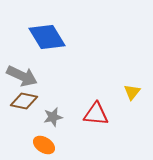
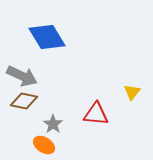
gray star: moved 7 px down; rotated 24 degrees counterclockwise
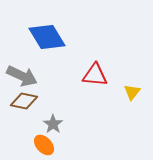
red triangle: moved 1 px left, 39 px up
orange ellipse: rotated 15 degrees clockwise
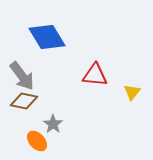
gray arrow: rotated 28 degrees clockwise
orange ellipse: moved 7 px left, 4 px up
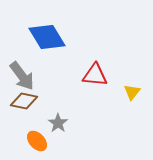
gray star: moved 5 px right, 1 px up
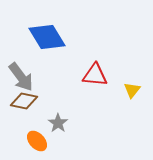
gray arrow: moved 1 px left, 1 px down
yellow triangle: moved 2 px up
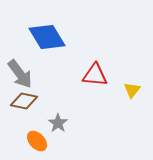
gray arrow: moved 1 px left, 3 px up
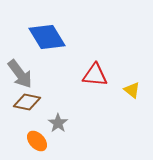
yellow triangle: rotated 30 degrees counterclockwise
brown diamond: moved 3 px right, 1 px down
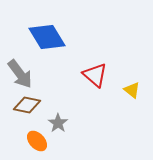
red triangle: rotated 36 degrees clockwise
brown diamond: moved 3 px down
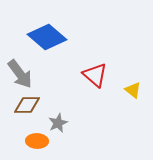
blue diamond: rotated 18 degrees counterclockwise
yellow triangle: moved 1 px right
brown diamond: rotated 12 degrees counterclockwise
gray star: rotated 12 degrees clockwise
orange ellipse: rotated 45 degrees counterclockwise
